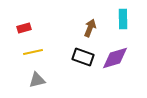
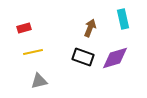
cyan rectangle: rotated 12 degrees counterclockwise
gray triangle: moved 2 px right, 1 px down
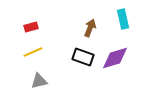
red rectangle: moved 7 px right, 1 px up
yellow line: rotated 12 degrees counterclockwise
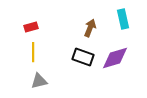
yellow line: rotated 66 degrees counterclockwise
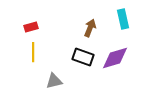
gray triangle: moved 15 px right
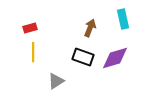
red rectangle: moved 1 px left, 1 px down
gray triangle: moved 2 px right; rotated 18 degrees counterclockwise
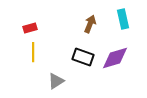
brown arrow: moved 4 px up
